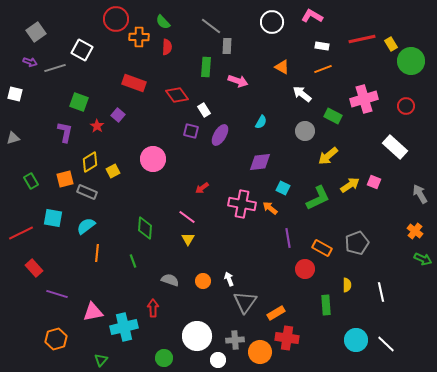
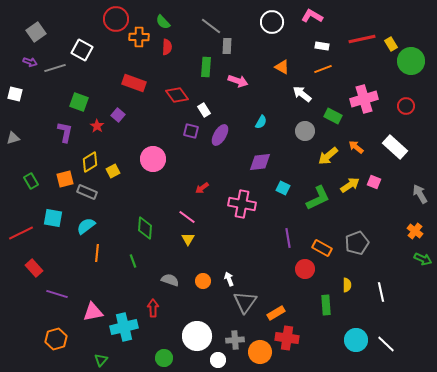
orange arrow at (270, 208): moved 86 px right, 61 px up
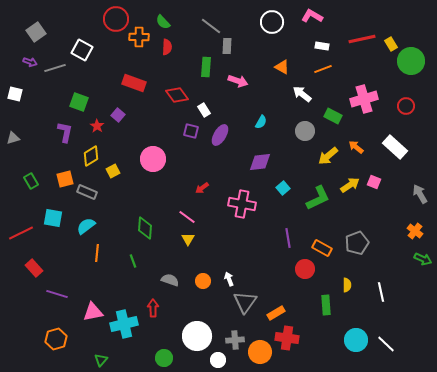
yellow diamond at (90, 162): moved 1 px right, 6 px up
cyan square at (283, 188): rotated 24 degrees clockwise
cyan cross at (124, 327): moved 3 px up
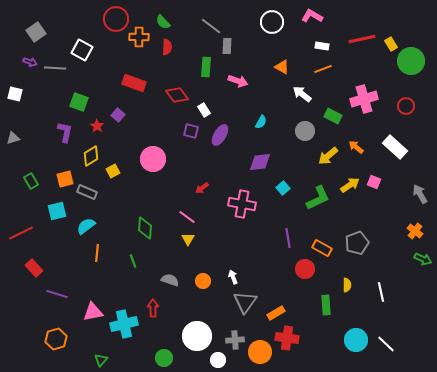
gray line at (55, 68): rotated 20 degrees clockwise
cyan square at (53, 218): moved 4 px right, 7 px up; rotated 24 degrees counterclockwise
white arrow at (229, 279): moved 4 px right, 2 px up
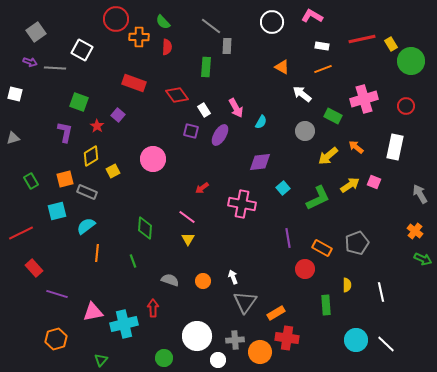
pink arrow at (238, 81): moved 2 px left, 27 px down; rotated 42 degrees clockwise
white rectangle at (395, 147): rotated 60 degrees clockwise
